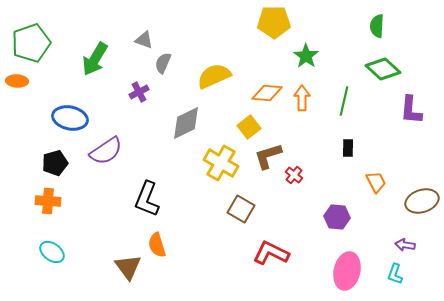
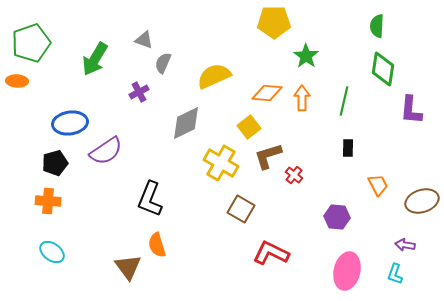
green diamond: rotated 56 degrees clockwise
blue ellipse: moved 5 px down; rotated 20 degrees counterclockwise
orange trapezoid: moved 2 px right, 3 px down
black L-shape: moved 3 px right
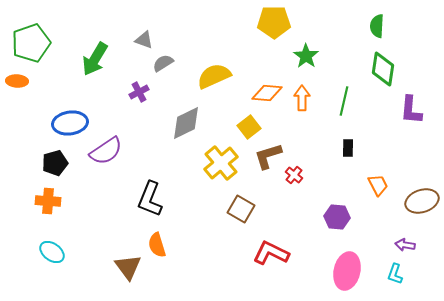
gray semicircle: rotated 35 degrees clockwise
yellow cross: rotated 20 degrees clockwise
